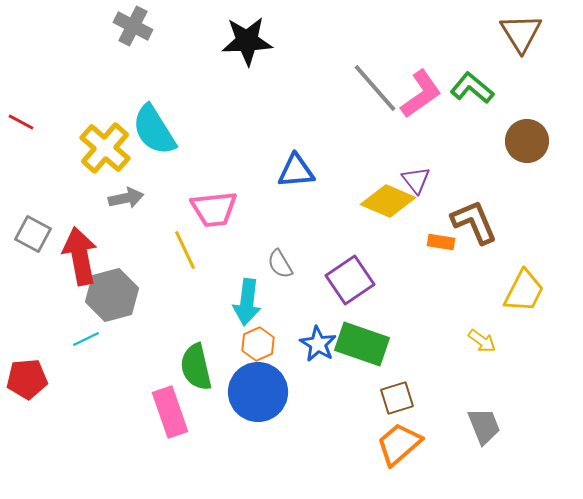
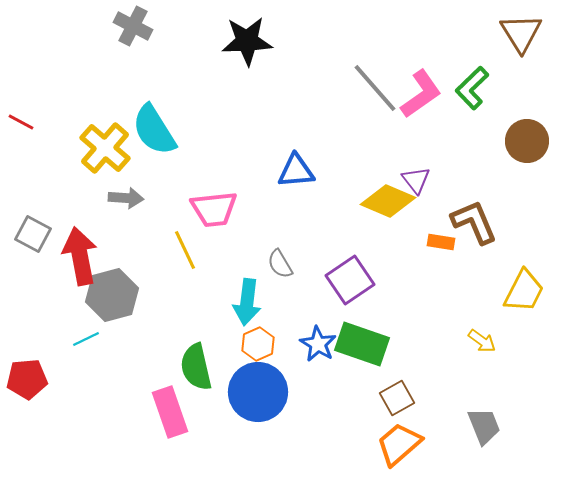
green L-shape: rotated 84 degrees counterclockwise
gray arrow: rotated 16 degrees clockwise
brown square: rotated 12 degrees counterclockwise
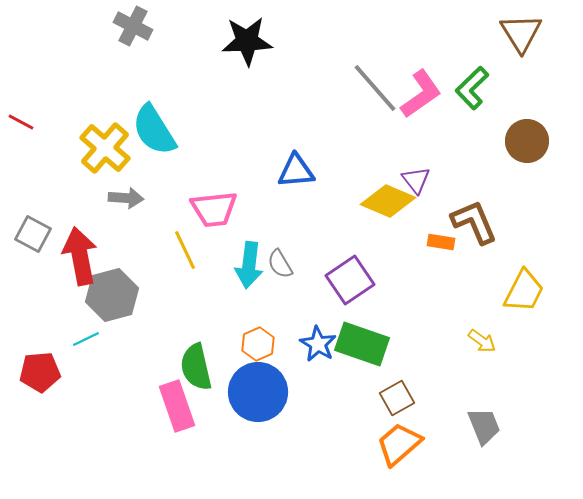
cyan arrow: moved 2 px right, 37 px up
red pentagon: moved 13 px right, 7 px up
pink rectangle: moved 7 px right, 6 px up
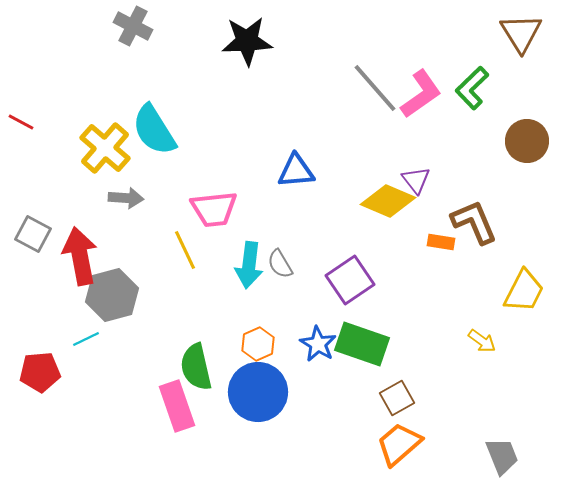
gray trapezoid: moved 18 px right, 30 px down
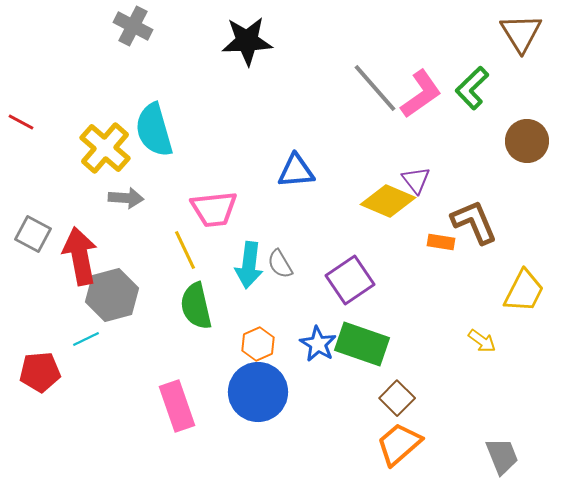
cyan semicircle: rotated 16 degrees clockwise
green semicircle: moved 61 px up
brown square: rotated 16 degrees counterclockwise
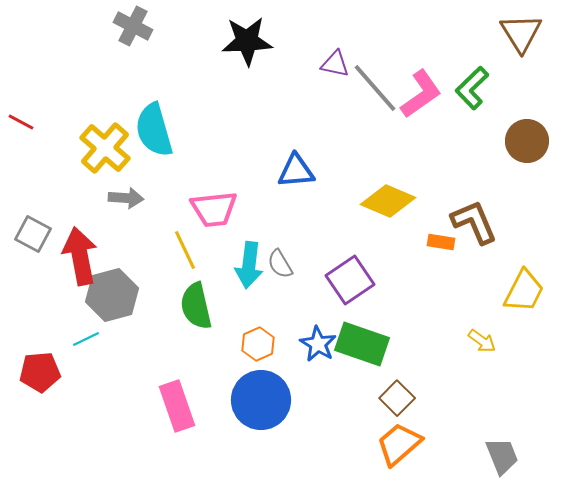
purple triangle: moved 81 px left, 116 px up; rotated 40 degrees counterclockwise
blue circle: moved 3 px right, 8 px down
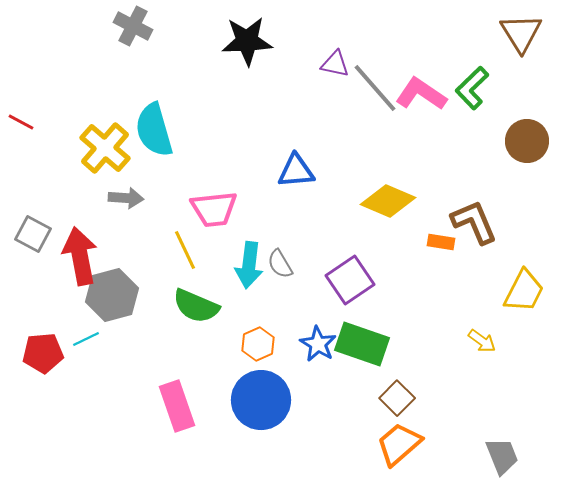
pink L-shape: rotated 111 degrees counterclockwise
green semicircle: rotated 54 degrees counterclockwise
red pentagon: moved 3 px right, 19 px up
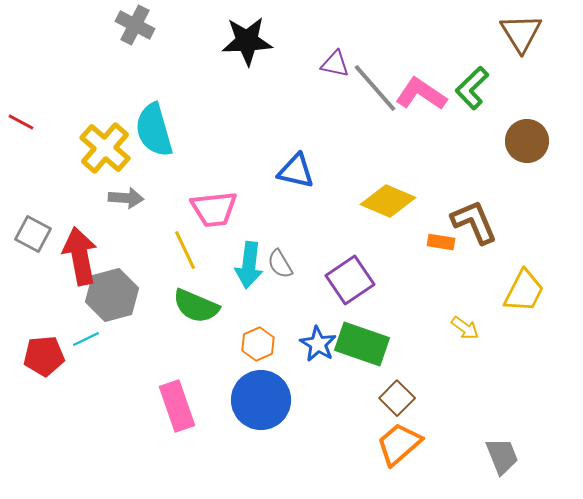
gray cross: moved 2 px right, 1 px up
blue triangle: rotated 18 degrees clockwise
yellow arrow: moved 17 px left, 13 px up
red pentagon: moved 1 px right, 3 px down
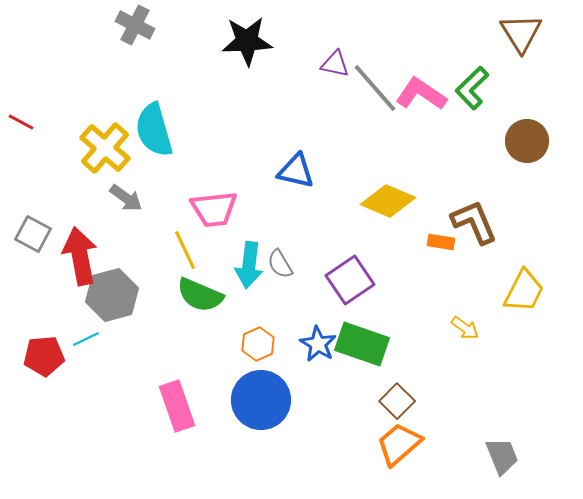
gray arrow: rotated 32 degrees clockwise
green semicircle: moved 4 px right, 11 px up
brown square: moved 3 px down
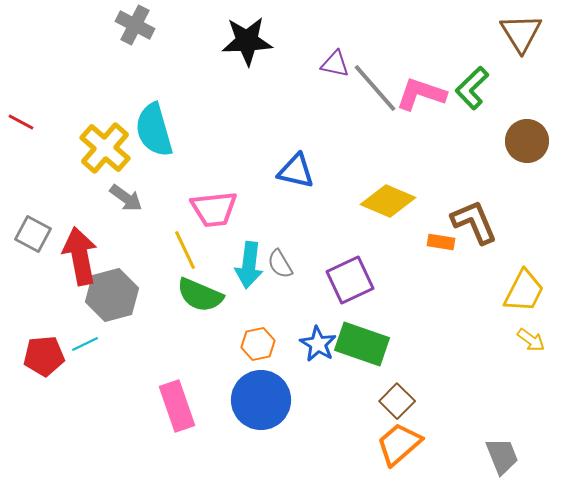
pink L-shape: rotated 15 degrees counterclockwise
purple square: rotated 9 degrees clockwise
yellow arrow: moved 66 px right, 12 px down
cyan line: moved 1 px left, 5 px down
orange hexagon: rotated 12 degrees clockwise
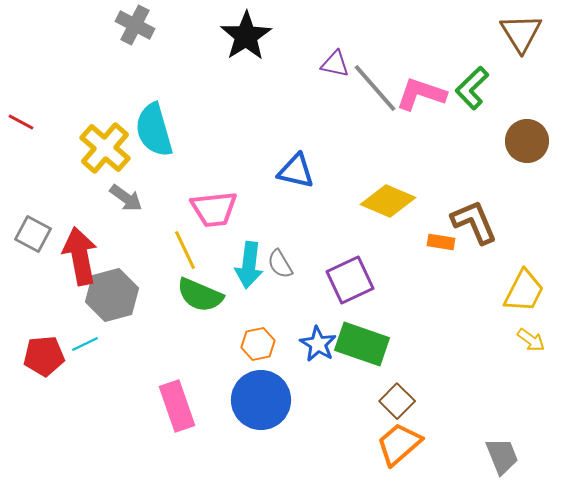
black star: moved 1 px left, 5 px up; rotated 30 degrees counterclockwise
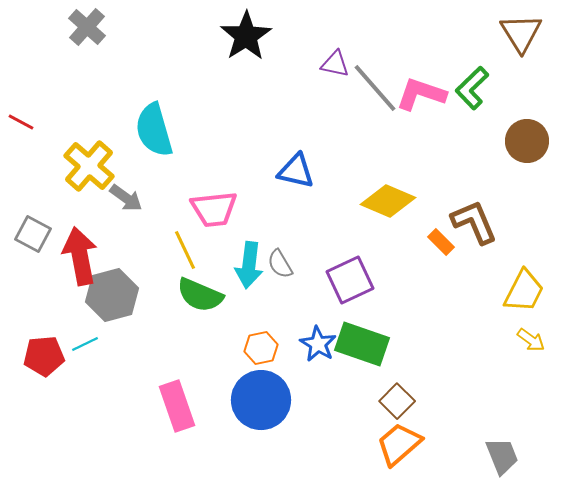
gray cross: moved 48 px left, 2 px down; rotated 15 degrees clockwise
yellow cross: moved 16 px left, 18 px down
orange rectangle: rotated 36 degrees clockwise
orange hexagon: moved 3 px right, 4 px down
